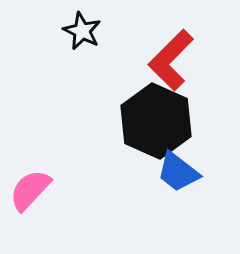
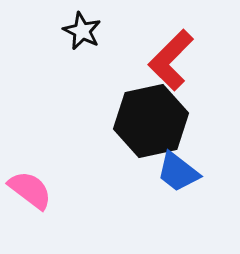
black hexagon: moved 5 px left; rotated 24 degrees clockwise
pink semicircle: rotated 84 degrees clockwise
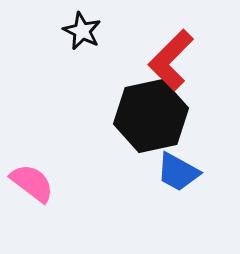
black hexagon: moved 5 px up
blue trapezoid: rotated 9 degrees counterclockwise
pink semicircle: moved 2 px right, 7 px up
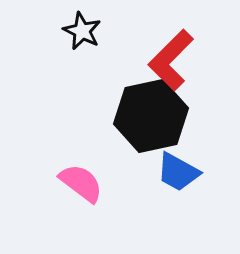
pink semicircle: moved 49 px right
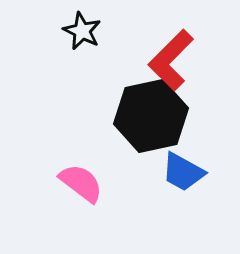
blue trapezoid: moved 5 px right
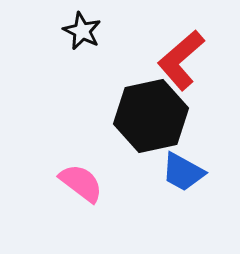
red L-shape: moved 10 px right; rotated 4 degrees clockwise
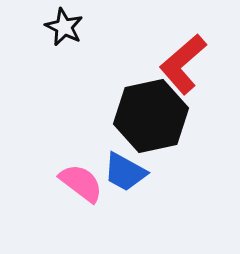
black star: moved 18 px left, 4 px up
red L-shape: moved 2 px right, 4 px down
blue trapezoid: moved 58 px left
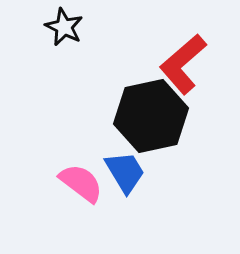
blue trapezoid: rotated 150 degrees counterclockwise
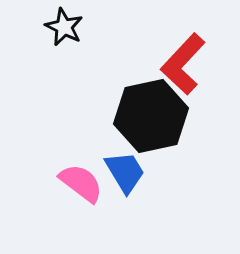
red L-shape: rotated 6 degrees counterclockwise
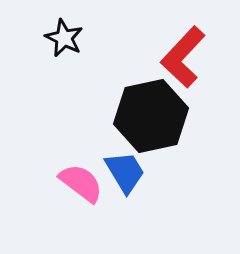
black star: moved 11 px down
red L-shape: moved 7 px up
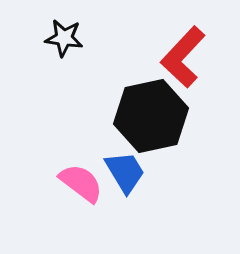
black star: rotated 18 degrees counterclockwise
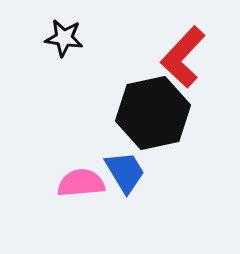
black hexagon: moved 2 px right, 3 px up
pink semicircle: rotated 42 degrees counterclockwise
